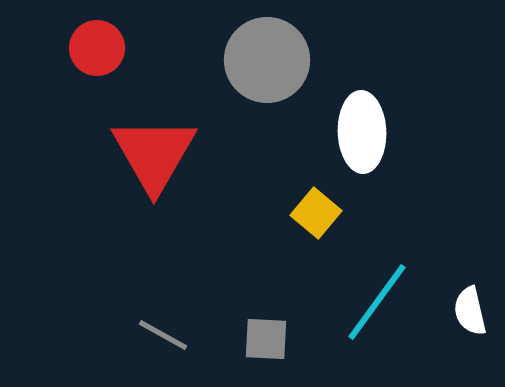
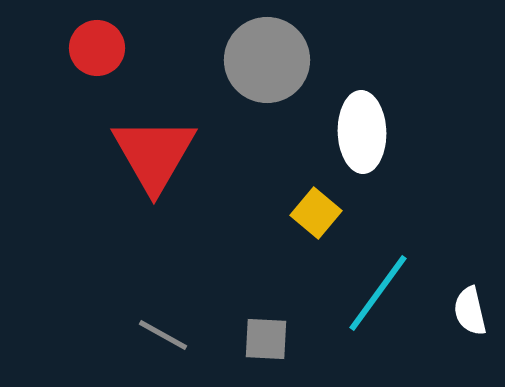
cyan line: moved 1 px right, 9 px up
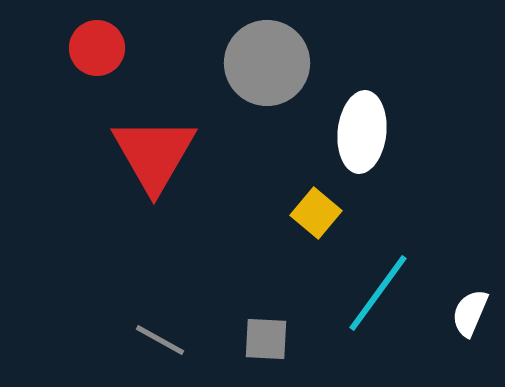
gray circle: moved 3 px down
white ellipse: rotated 8 degrees clockwise
white semicircle: moved 2 px down; rotated 36 degrees clockwise
gray line: moved 3 px left, 5 px down
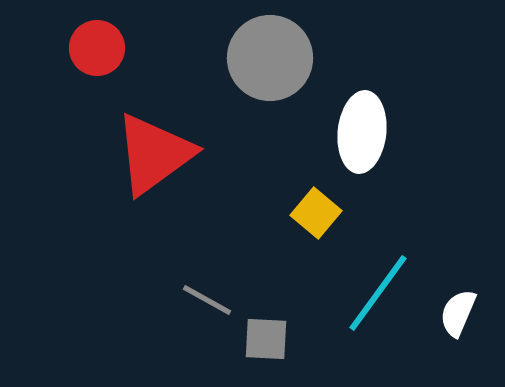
gray circle: moved 3 px right, 5 px up
red triangle: rotated 24 degrees clockwise
white semicircle: moved 12 px left
gray line: moved 47 px right, 40 px up
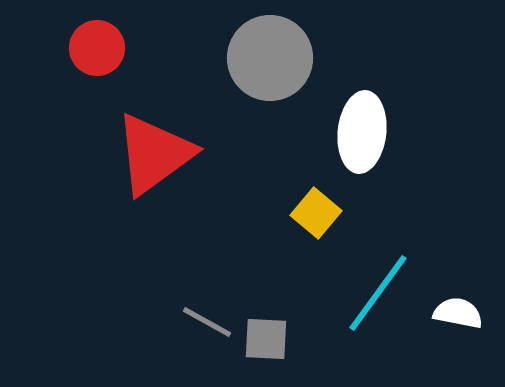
gray line: moved 22 px down
white semicircle: rotated 78 degrees clockwise
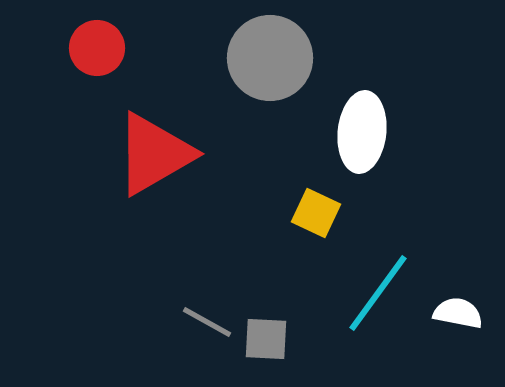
red triangle: rotated 6 degrees clockwise
yellow square: rotated 15 degrees counterclockwise
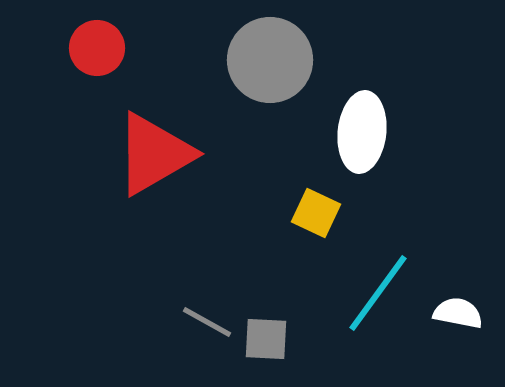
gray circle: moved 2 px down
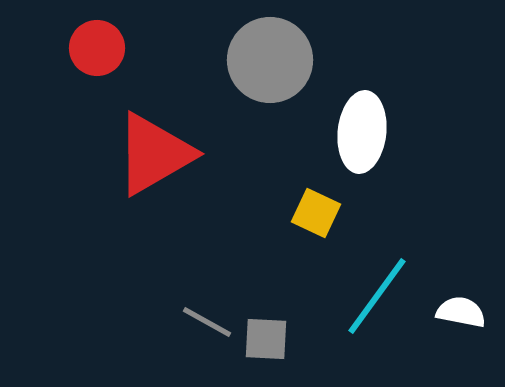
cyan line: moved 1 px left, 3 px down
white semicircle: moved 3 px right, 1 px up
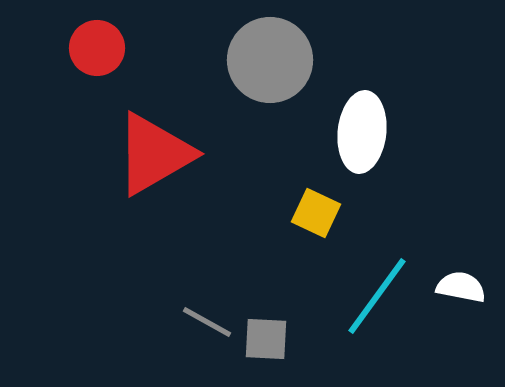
white semicircle: moved 25 px up
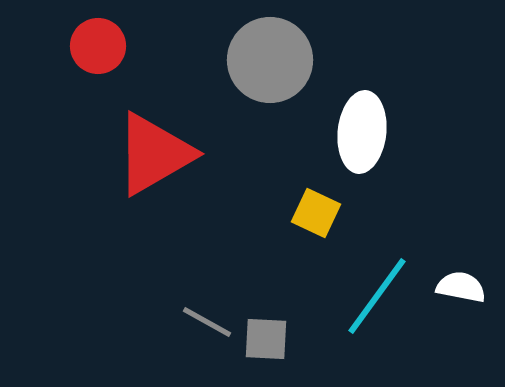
red circle: moved 1 px right, 2 px up
